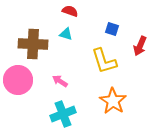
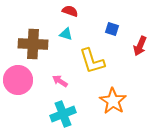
yellow L-shape: moved 12 px left
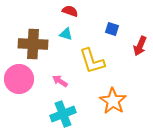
pink circle: moved 1 px right, 1 px up
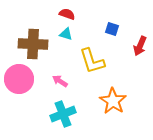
red semicircle: moved 3 px left, 3 px down
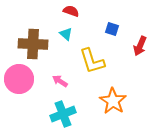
red semicircle: moved 4 px right, 3 px up
cyan triangle: rotated 24 degrees clockwise
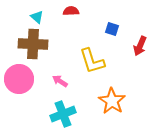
red semicircle: rotated 21 degrees counterclockwise
cyan triangle: moved 29 px left, 17 px up
orange star: moved 1 px left
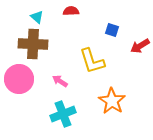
blue square: moved 1 px down
red arrow: rotated 36 degrees clockwise
